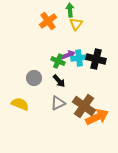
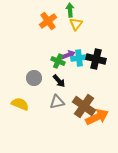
gray triangle: moved 1 px left, 1 px up; rotated 14 degrees clockwise
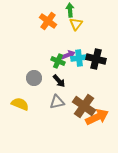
orange cross: rotated 18 degrees counterclockwise
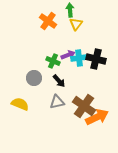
green cross: moved 5 px left
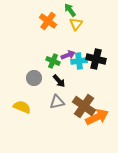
green arrow: rotated 32 degrees counterclockwise
cyan cross: moved 3 px down
yellow semicircle: moved 2 px right, 3 px down
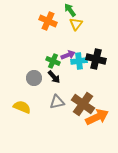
orange cross: rotated 12 degrees counterclockwise
black arrow: moved 5 px left, 4 px up
brown cross: moved 1 px left, 2 px up
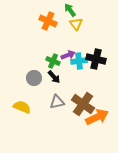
yellow triangle: rotated 16 degrees counterclockwise
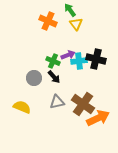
orange arrow: moved 1 px right, 1 px down
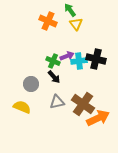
purple arrow: moved 1 px left, 1 px down
gray circle: moved 3 px left, 6 px down
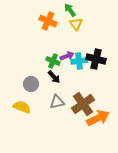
brown cross: rotated 20 degrees clockwise
